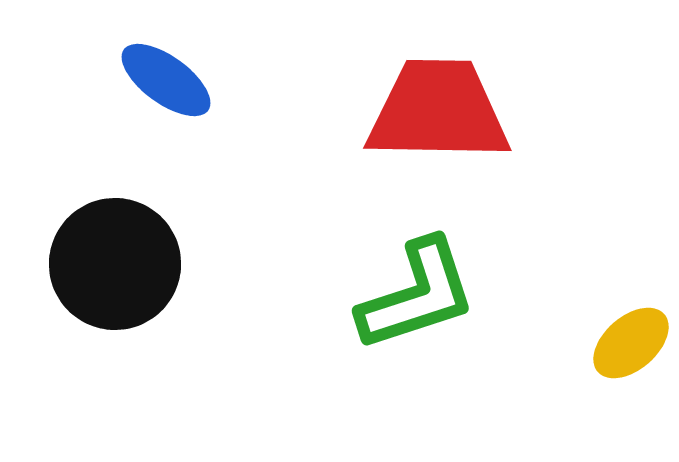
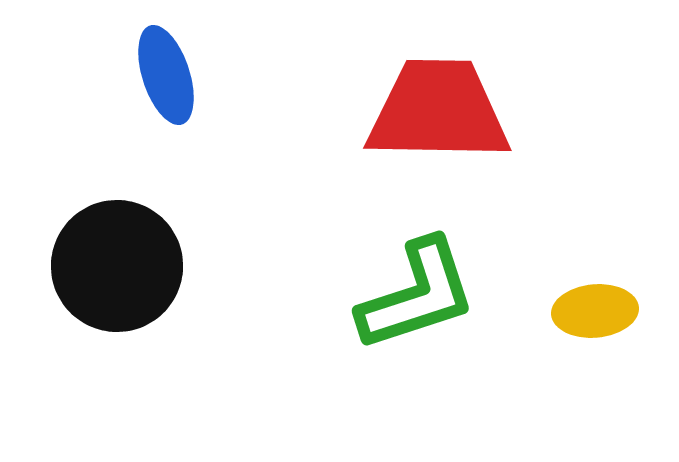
blue ellipse: moved 5 px up; rotated 36 degrees clockwise
black circle: moved 2 px right, 2 px down
yellow ellipse: moved 36 px left, 32 px up; rotated 36 degrees clockwise
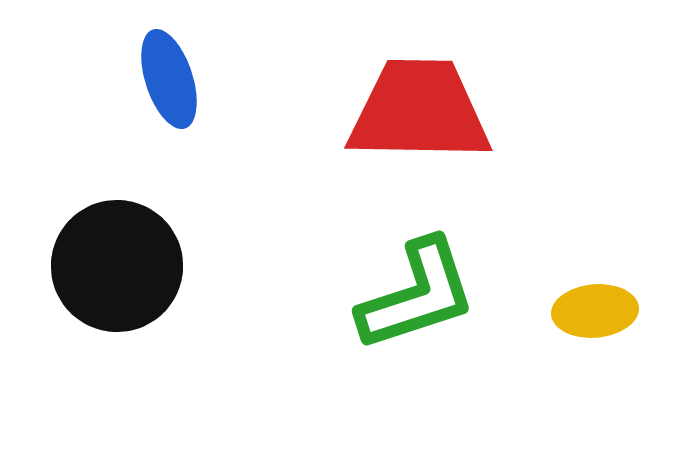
blue ellipse: moved 3 px right, 4 px down
red trapezoid: moved 19 px left
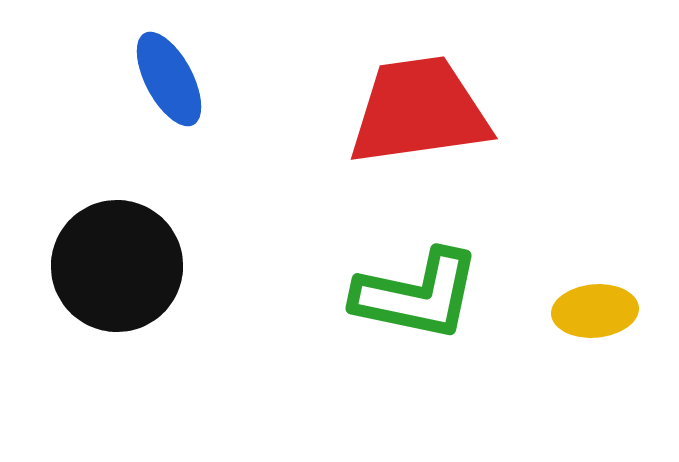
blue ellipse: rotated 10 degrees counterclockwise
red trapezoid: rotated 9 degrees counterclockwise
green L-shape: rotated 30 degrees clockwise
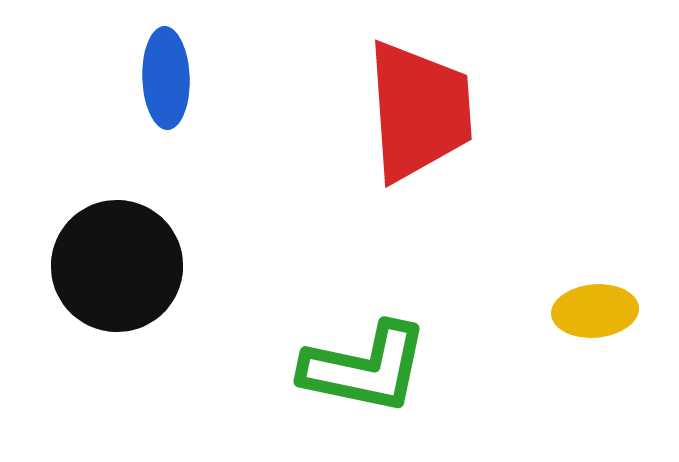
blue ellipse: moved 3 px left, 1 px up; rotated 26 degrees clockwise
red trapezoid: rotated 94 degrees clockwise
green L-shape: moved 52 px left, 73 px down
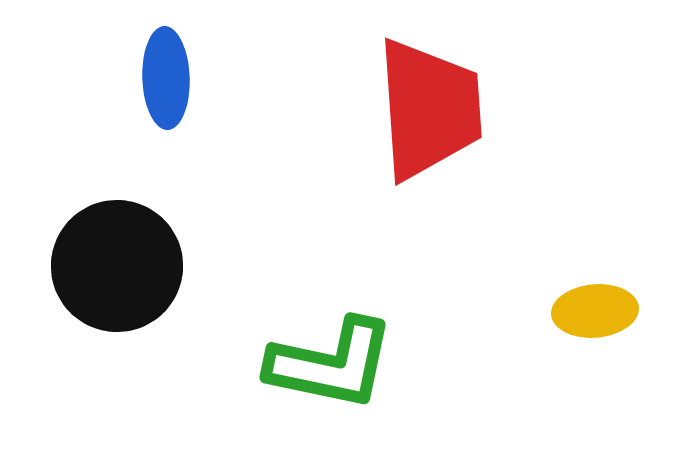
red trapezoid: moved 10 px right, 2 px up
green L-shape: moved 34 px left, 4 px up
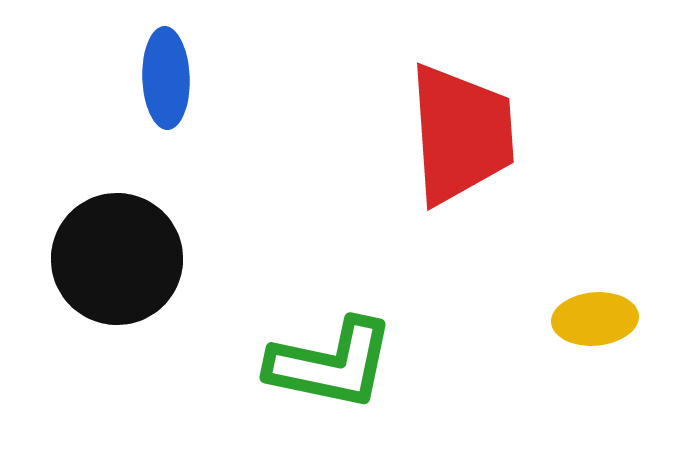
red trapezoid: moved 32 px right, 25 px down
black circle: moved 7 px up
yellow ellipse: moved 8 px down
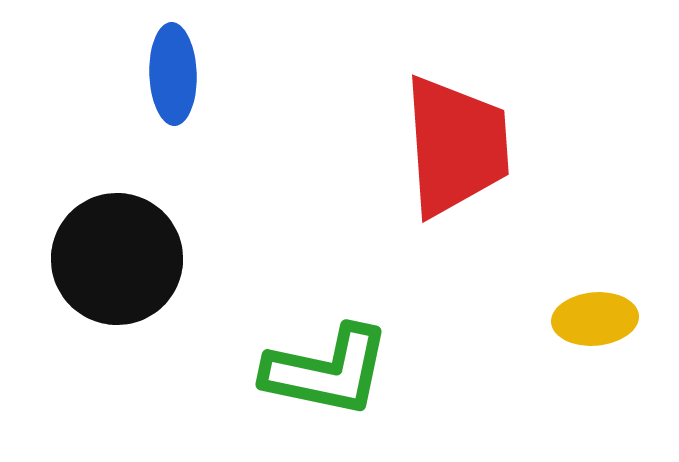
blue ellipse: moved 7 px right, 4 px up
red trapezoid: moved 5 px left, 12 px down
green L-shape: moved 4 px left, 7 px down
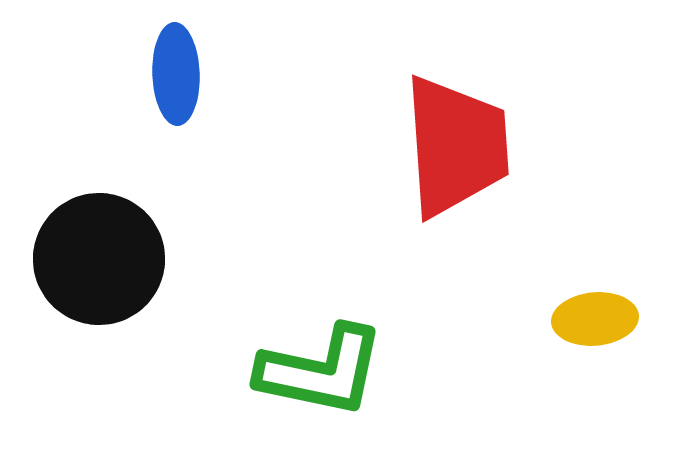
blue ellipse: moved 3 px right
black circle: moved 18 px left
green L-shape: moved 6 px left
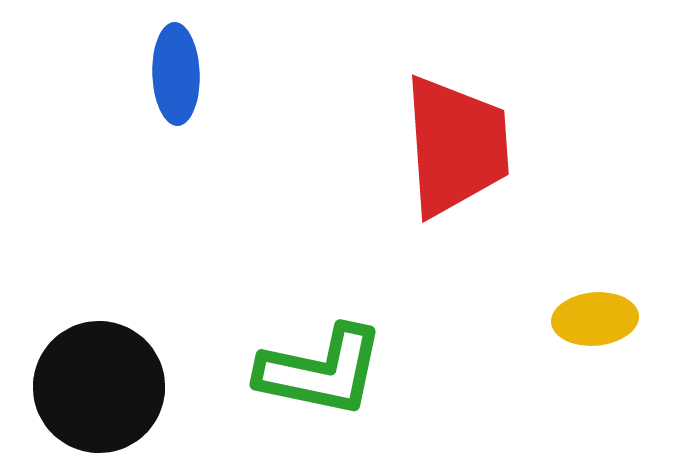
black circle: moved 128 px down
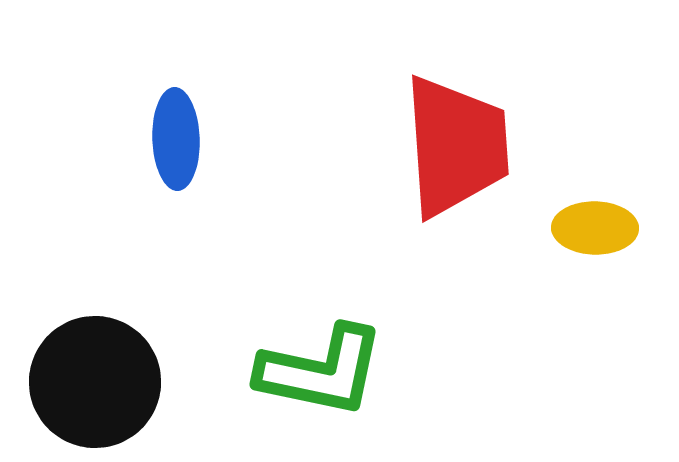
blue ellipse: moved 65 px down
yellow ellipse: moved 91 px up; rotated 6 degrees clockwise
black circle: moved 4 px left, 5 px up
